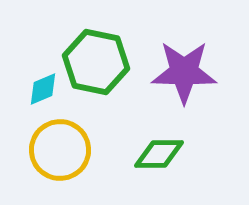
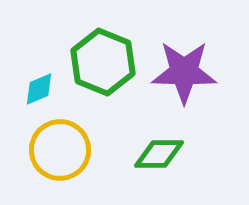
green hexagon: moved 7 px right; rotated 10 degrees clockwise
cyan diamond: moved 4 px left
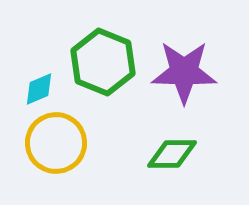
yellow circle: moved 4 px left, 7 px up
green diamond: moved 13 px right
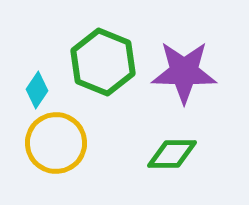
cyan diamond: moved 2 px left, 1 px down; rotated 33 degrees counterclockwise
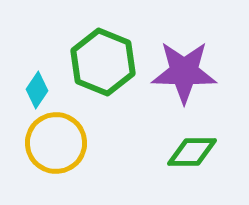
green diamond: moved 20 px right, 2 px up
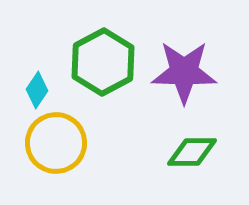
green hexagon: rotated 10 degrees clockwise
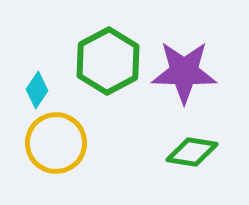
green hexagon: moved 5 px right, 1 px up
green diamond: rotated 9 degrees clockwise
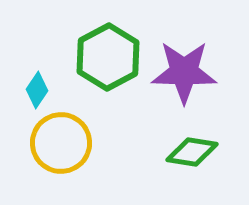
green hexagon: moved 4 px up
yellow circle: moved 5 px right
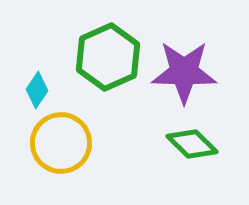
green hexagon: rotated 4 degrees clockwise
green diamond: moved 8 px up; rotated 36 degrees clockwise
